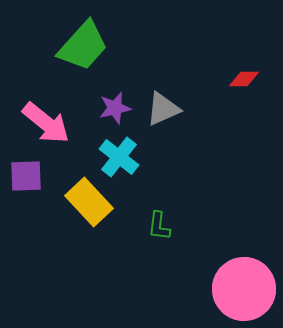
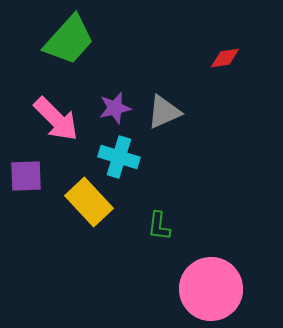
green trapezoid: moved 14 px left, 6 px up
red diamond: moved 19 px left, 21 px up; rotated 8 degrees counterclockwise
gray triangle: moved 1 px right, 3 px down
pink arrow: moved 10 px right, 4 px up; rotated 6 degrees clockwise
cyan cross: rotated 21 degrees counterclockwise
pink circle: moved 33 px left
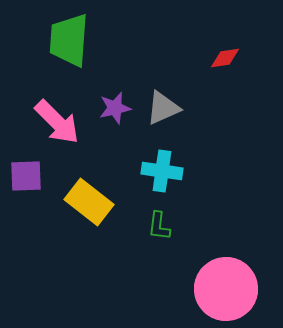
green trapezoid: rotated 142 degrees clockwise
gray triangle: moved 1 px left, 4 px up
pink arrow: moved 1 px right, 3 px down
cyan cross: moved 43 px right, 14 px down; rotated 9 degrees counterclockwise
yellow rectangle: rotated 9 degrees counterclockwise
pink circle: moved 15 px right
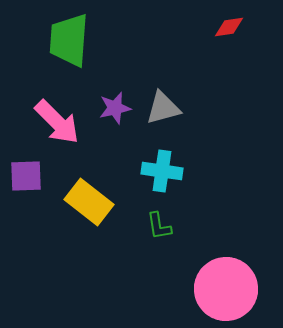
red diamond: moved 4 px right, 31 px up
gray triangle: rotated 9 degrees clockwise
green L-shape: rotated 16 degrees counterclockwise
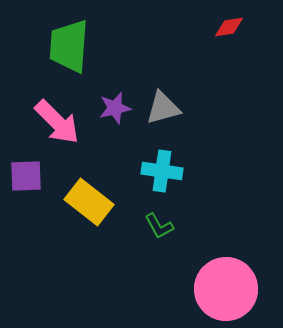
green trapezoid: moved 6 px down
green L-shape: rotated 20 degrees counterclockwise
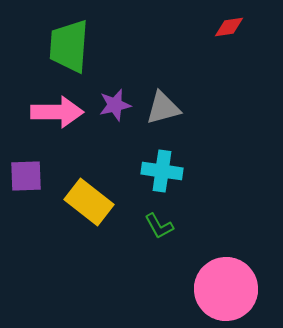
purple star: moved 3 px up
pink arrow: moved 10 px up; rotated 45 degrees counterclockwise
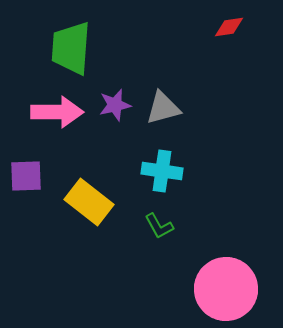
green trapezoid: moved 2 px right, 2 px down
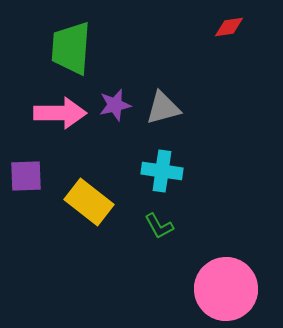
pink arrow: moved 3 px right, 1 px down
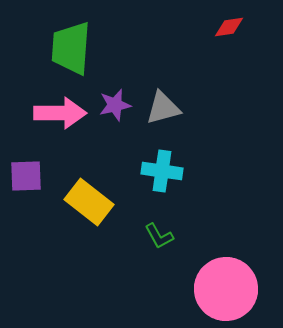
green L-shape: moved 10 px down
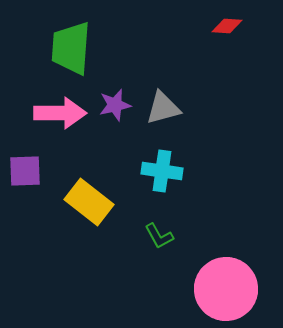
red diamond: moved 2 px left, 1 px up; rotated 12 degrees clockwise
purple square: moved 1 px left, 5 px up
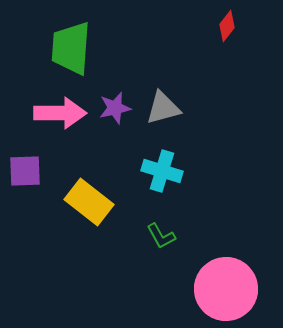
red diamond: rotated 56 degrees counterclockwise
purple star: moved 3 px down
cyan cross: rotated 9 degrees clockwise
green L-shape: moved 2 px right
